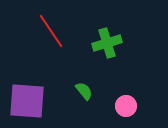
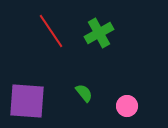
green cross: moved 8 px left, 10 px up; rotated 12 degrees counterclockwise
green semicircle: moved 2 px down
pink circle: moved 1 px right
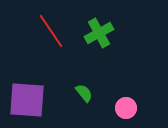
purple square: moved 1 px up
pink circle: moved 1 px left, 2 px down
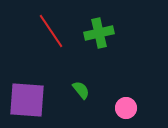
green cross: rotated 16 degrees clockwise
green semicircle: moved 3 px left, 3 px up
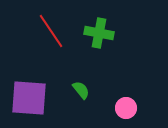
green cross: rotated 24 degrees clockwise
purple square: moved 2 px right, 2 px up
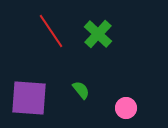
green cross: moved 1 px left, 1 px down; rotated 32 degrees clockwise
